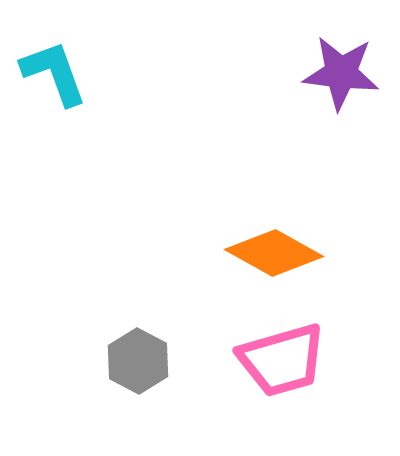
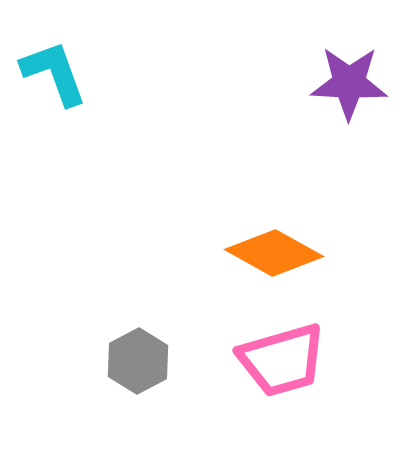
purple star: moved 8 px right, 10 px down; rotated 4 degrees counterclockwise
gray hexagon: rotated 4 degrees clockwise
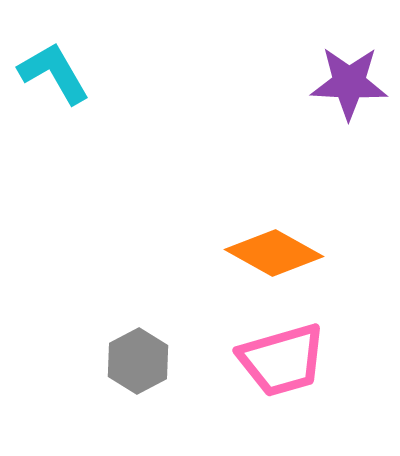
cyan L-shape: rotated 10 degrees counterclockwise
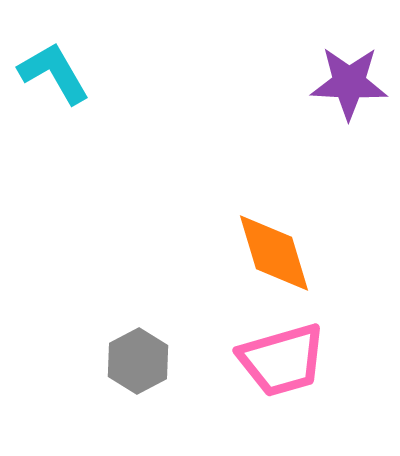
orange diamond: rotated 44 degrees clockwise
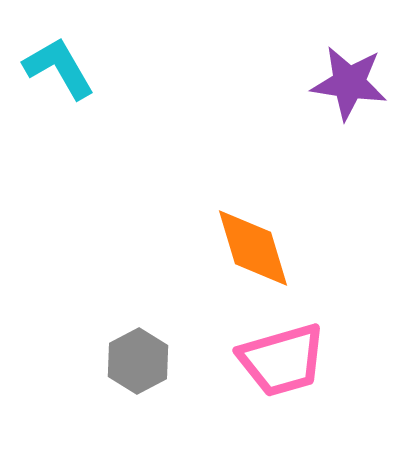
cyan L-shape: moved 5 px right, 5 px up
purple star: rotated 6 degrees clockwise
orange diamond: moved 21 px left, 5 px up
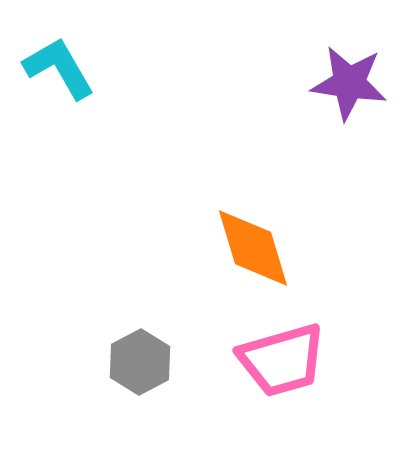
gray hexagon: moved 2 px right, 1 px down
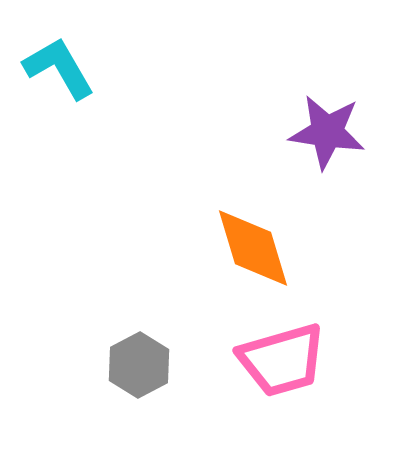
purple star: moved 22 px left, 49 px down
gray hexagon: moved 1 px left, 3 px down
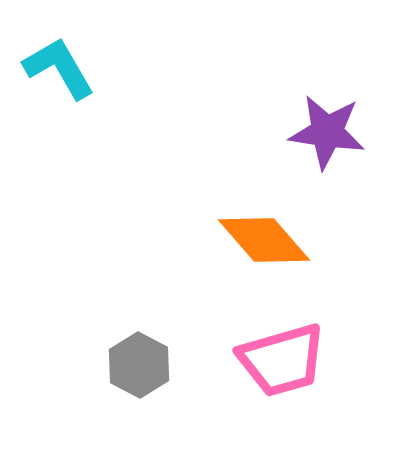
orange diamond: moved 11 px right, 8 px up; rotated 24 degrees counterclockwise
gray hexagon: rotated 4 degrees counterclockwise
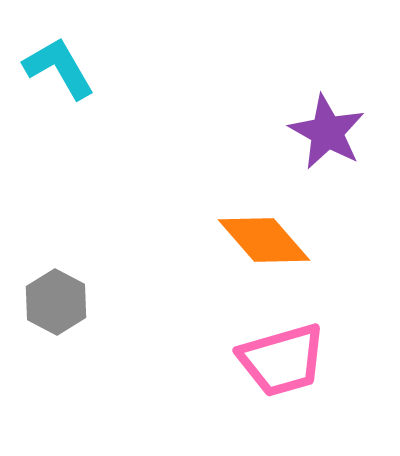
purple star: rotated 20 degrees clockwise
gray hexagon: moved 83 px left, 63 px up
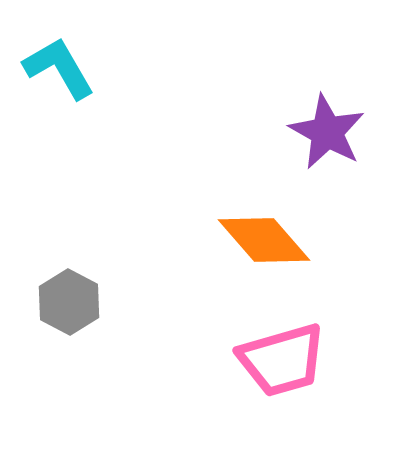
gray hexagon: moved 13 px right
